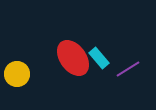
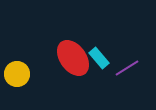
purple line: moved 1 px left, 1 px up
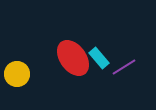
purple line: moved 3 px left, 1 px up
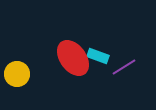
cyan rectangle: moved 1 px left, 2 px up; rotated 30 degrees counterclockwise
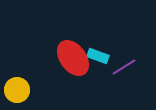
yellow circle: moved 16 px down
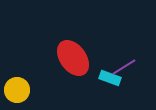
cyan rectangle: moved 12 px right, 22 px down
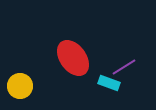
cyan rectangle: moved 1 px left, 5 px down
yellow circle: moved 3 px right, 4 px up
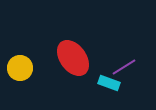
yellow circle: moved 18 px up
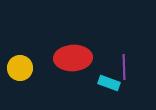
red ellipse: rotated 57 degrees counterclockwise
purple line: rotated 60 degrees counterclockwise
